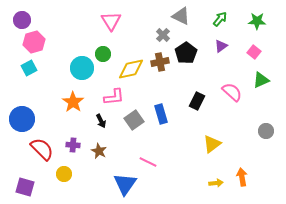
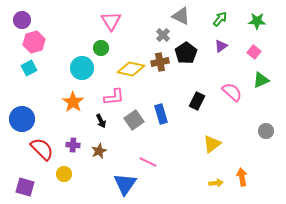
green circle: moved 2 px left, 6 px up
yellow diamond: rotated 24 degrees clockwise
brown star: rotated 21 degrees clockwise
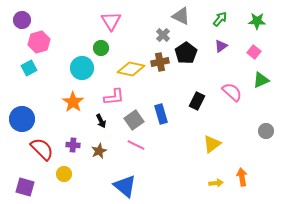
pink hexagon: moved 5 px right
pink line: moved 12 px left, 17 px up
blue triangle: moved 2 px down; rotated 25 degrees counterclockwise
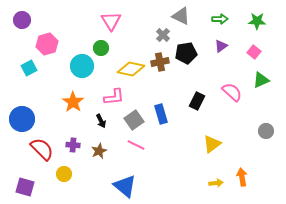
green arrow: rotated 49 degrees clockwise
pink hexagon: moved 8 px right, 2 px down
black pentagon: rotated 25 degrees clockwise
cyan circle: moved 2 px up
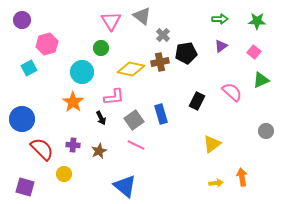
gray triangle: moved 39 px left; rotated 12 degrees clockwise
cyan circle: moved 6 px down
black arrow: moved 3 px up
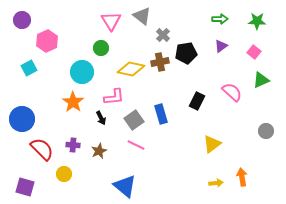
pink hexagon: moved 3 px up; rotated 10 degrees counterclockwise
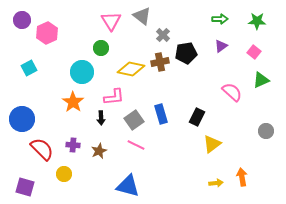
pink hexagon: moved 8 px up
black rectangle: moved 16 px down
black arrow: rotated 24 degrees clockwise
blue triangle: moved 3 px right; rotated 25 degrees counterclockwise
